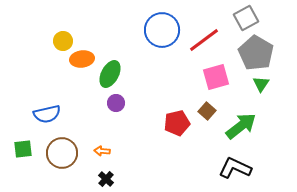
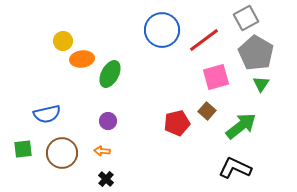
purple circle: moved 8 px left, 18 px down
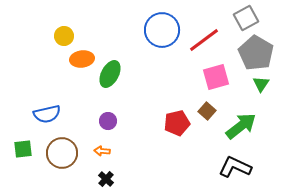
yellow circle: moved 1 px right, 5 px up
black L-shape: moved 1 px up
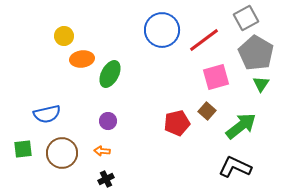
black cross: rotated 21 degrees clockwise
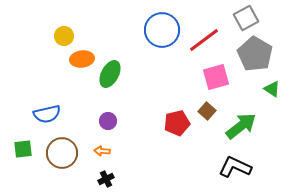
gray pentagon: moved 1 px left, 1 px down
green triangle: moved 11 px right, 5 px down; rotated 30 degrees counterclockwise
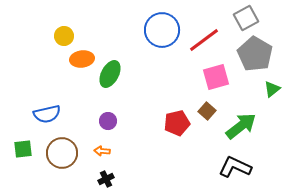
green triangle: rotated 48 degrees clockwise
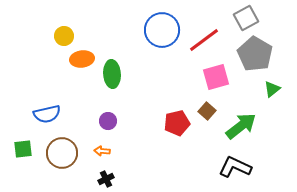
green ellipse: moved 2 px right; rotated 32 degrees counterclockwise
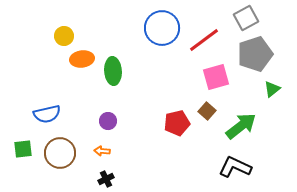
blue circle: moved 2 px up
gray pentagon: rotated 24 degrees clockwise
green ellipse: moved 1 px right, 3 px up
brown circle: moved 2 px left
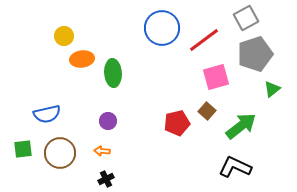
green ellipse: moved 2 px down
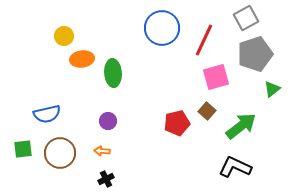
red line: rotated 28 degrees counterclockwise
